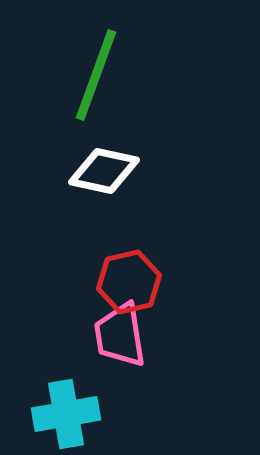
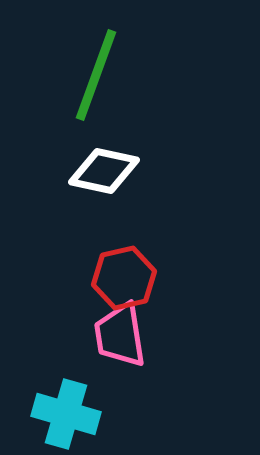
red hexagon: moved 5 px left, 4 px up
cyan cross: rotated 26 degrees clockwise
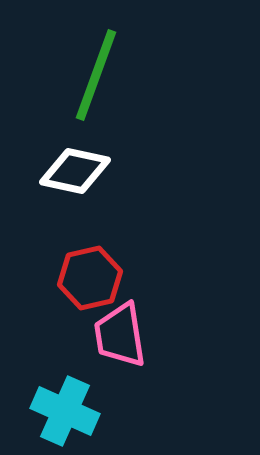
white diamond: moved 29 px left
red hexagon: moved 34 px left
cyan cross: moved 1 px left, 3 px up; rotated 8 degrees clockwise
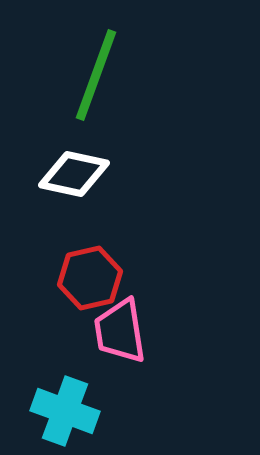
white diamond: moved 1 px left, 3 px down
pink trapezoid: moved 4 px up
cyan cross: rotated 4 degrees counterclockwise
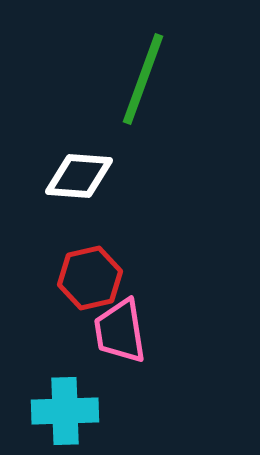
green line: moved 47 px right, 4 px down
white diamond: moved 5 px right, 2 px down; rotated 8 degrees counterclockwise
cyan cross: rotated 22 degrees counterclockwise
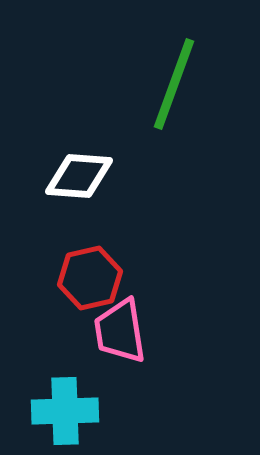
green line: moved 31 px right, 5 px down
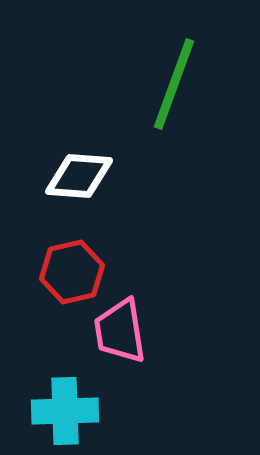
red hexagon: moved 18 px left, 6 px up
